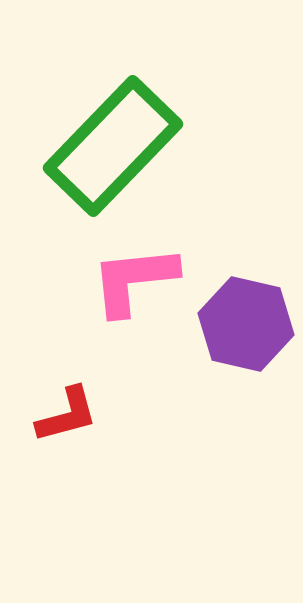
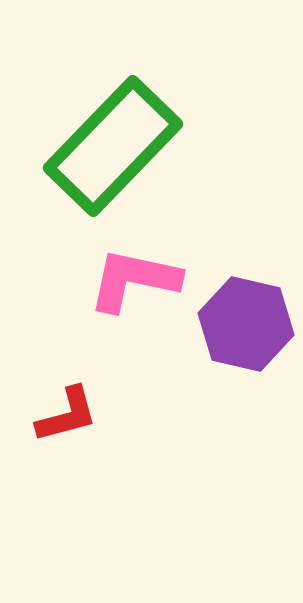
pink L-shape: rotated 18 degrees clockwise
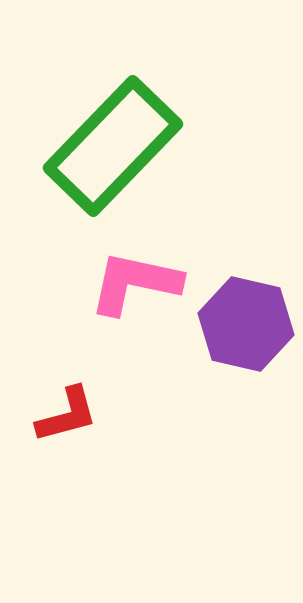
pink L-shape: moved 1 px right, 3 px down
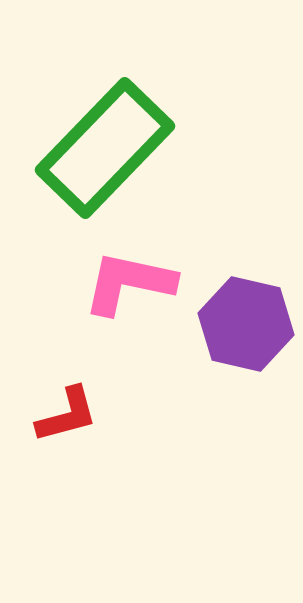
green rectangle: moved 8 px left, 2 px down
pink L-shape: moved 6 px left
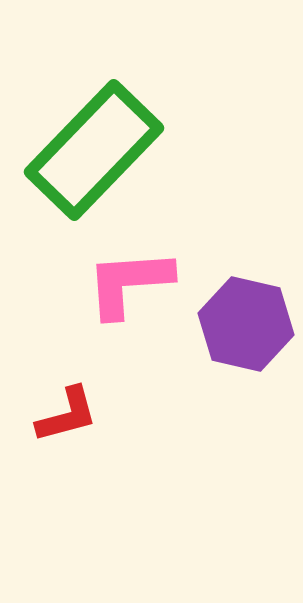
green rectangle: moved 11 px left, 2 px down
pink L-shape: rotated 16 degrees counterclockwise
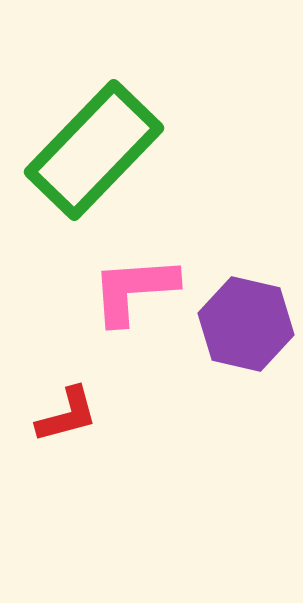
pink L-shape: moved 5 px right, 7 px down
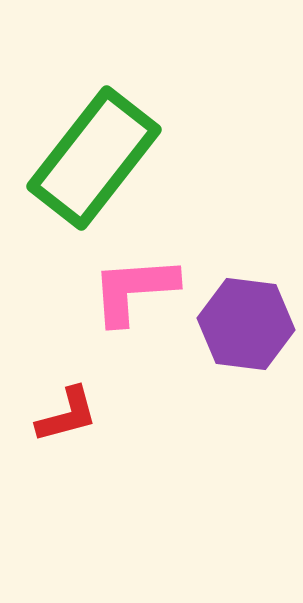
green rectangle: moved 8 px down; rotated 6 degrees counterclockwise
purple hexagon: rotated 6 degrees counterclockwise
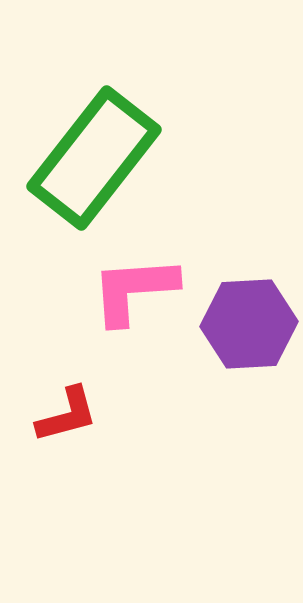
purple hexagon: moved 3 px right; rotated 10 degrees counterclockwise
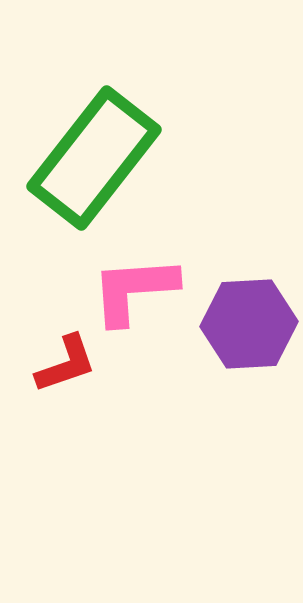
red L-shape: moved 1 px left, 51 px up; rotated 4 degrees counterclockwise
